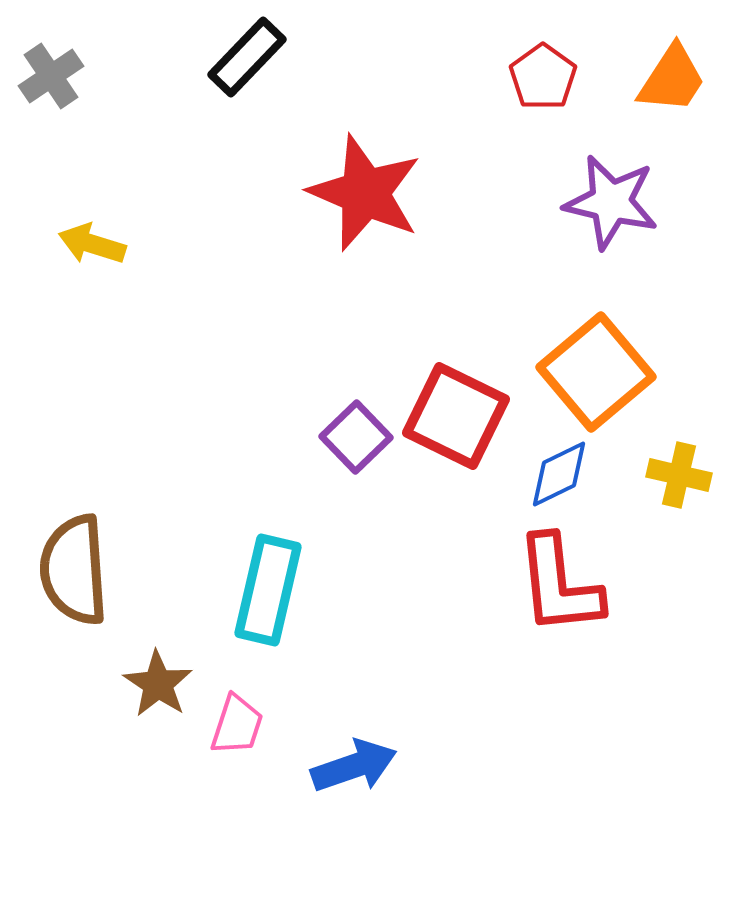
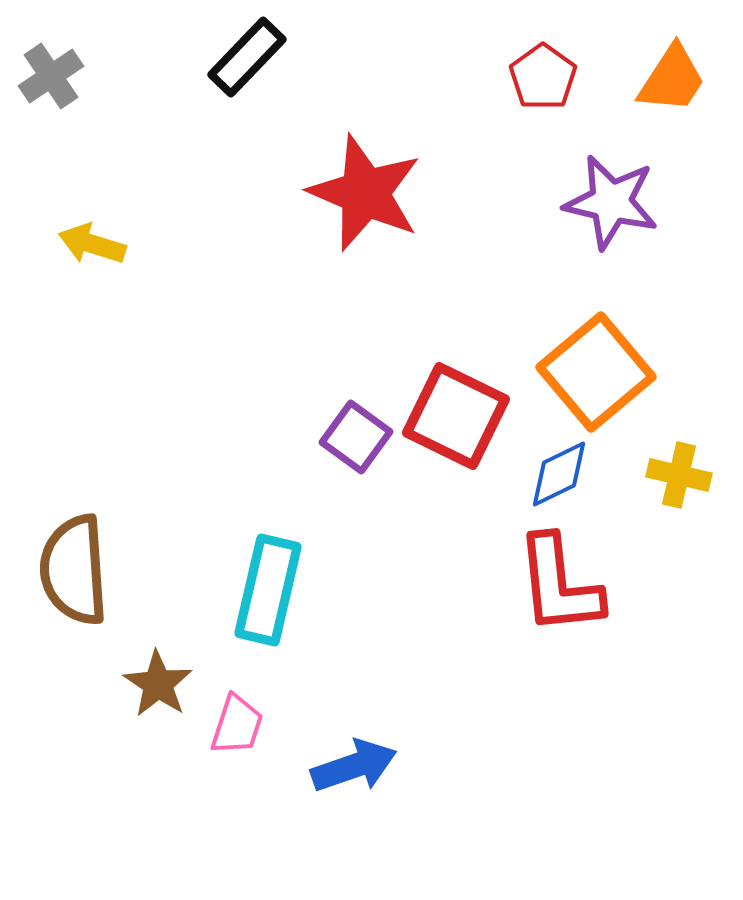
purple square: rotated 10 degrees counterclockwise
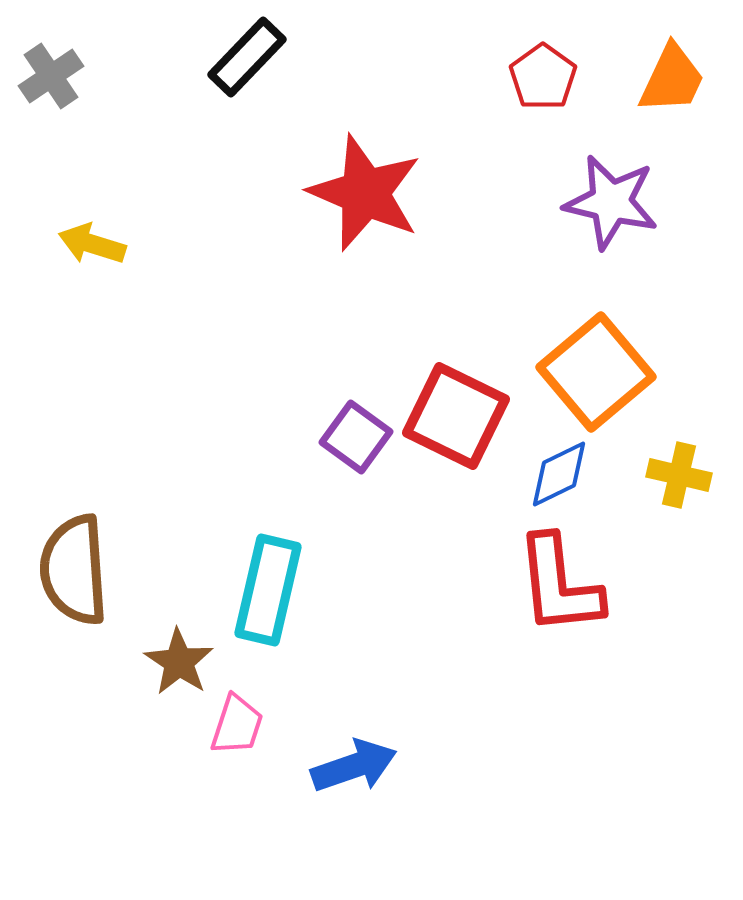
orange trapezoid: rotated 8 degrees counterclockwise
brown star: moved 21 px right, 22 px up
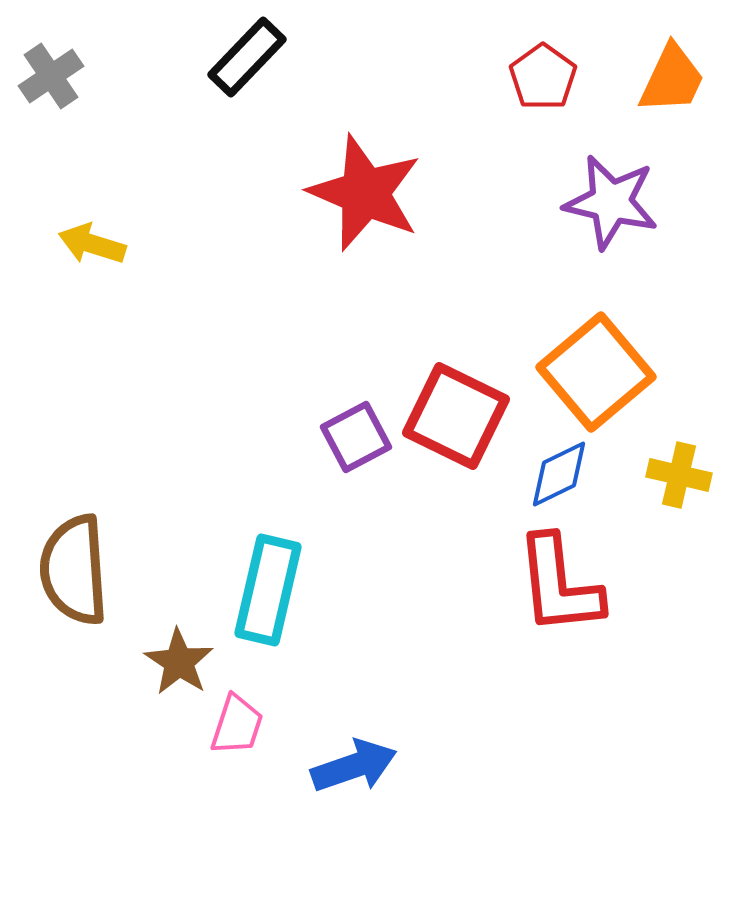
purple square: rotated 26 degrees clockwise
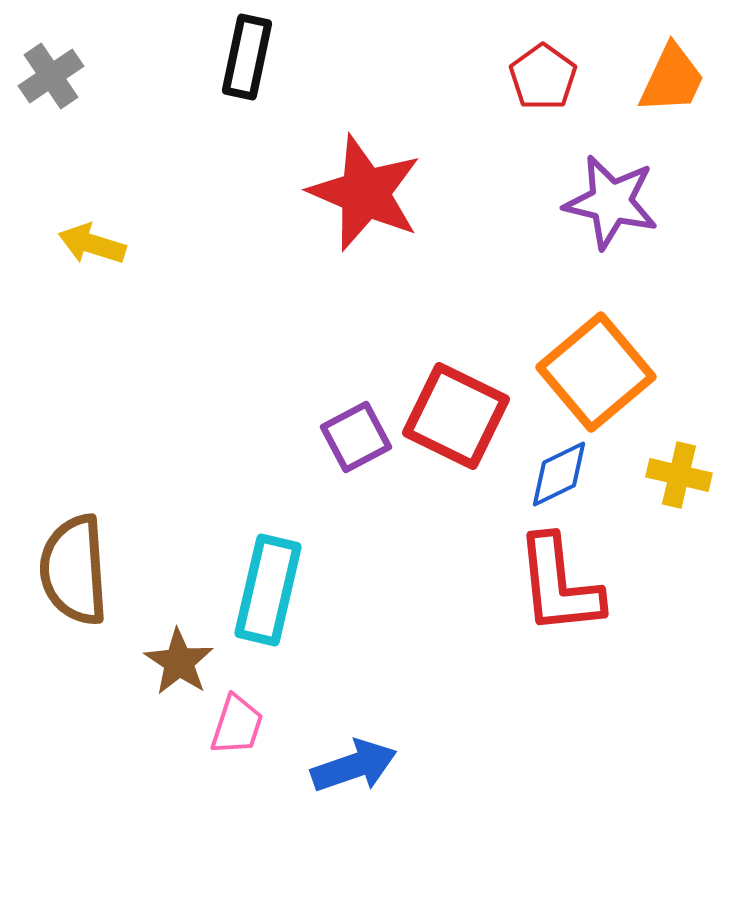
black rectangle: rotated 32 degrees counterclockwise
